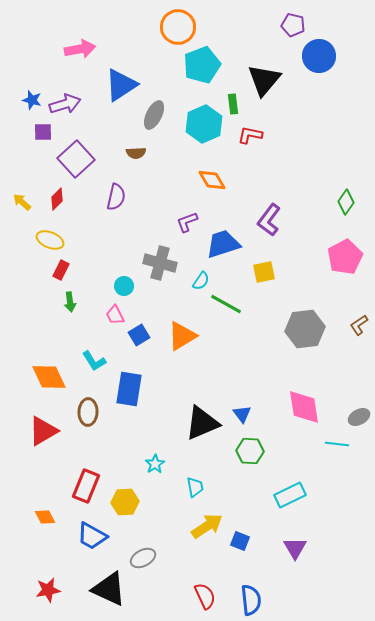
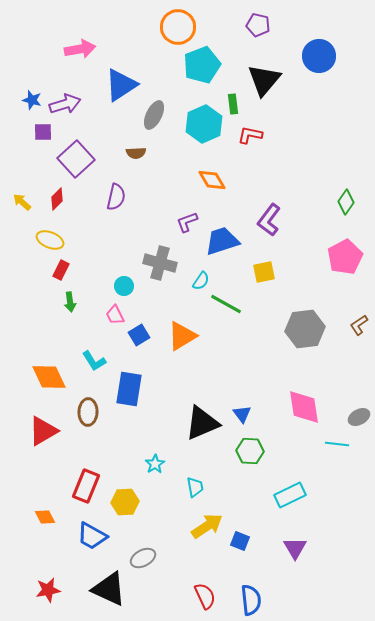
purple pentagon at (293, 25): moved 35 px left
blue trapezoid at (223, 244): moved 1 px left, 3 px up
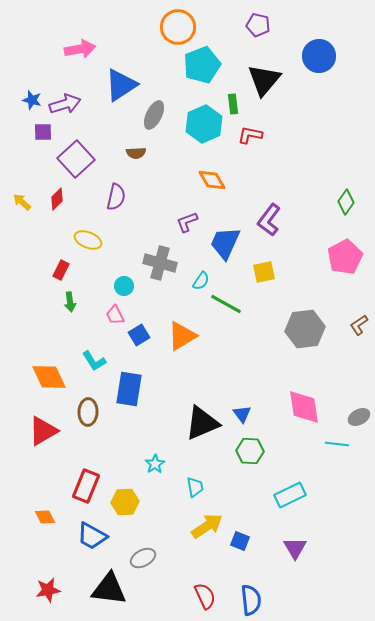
yellow ellipse at (50, 240): moved 38 px right
blue trapezoid at (222, 241): moved 3 px right, 2 px down; rotated 48 degrees counterclockwise
black triangle at (109, 589): rotated 18 degrees counterclockwise
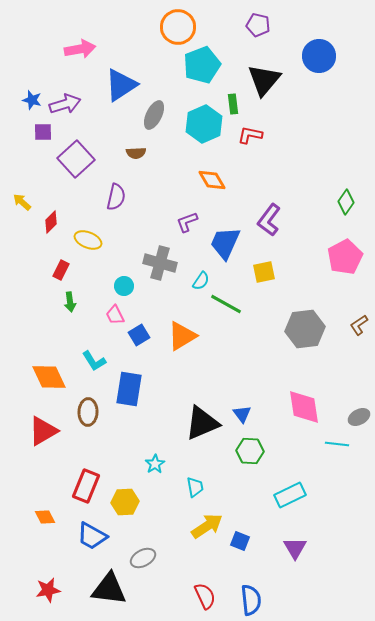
red diamond at (57, 199): moved 6 px left, 23 px down
